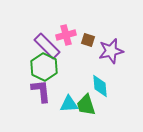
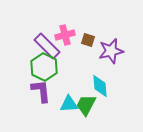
pink cross: moved 1 px left
green trapezoid: rotated 45 degrees clockwise
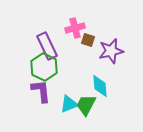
pink cross: moved 10 px right, 7 px up
purple rectangle: rotated 20 degrees clockwise
cyan triangle: rotated 18 degrees counterclockwise
